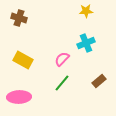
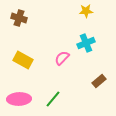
pink semicircle: moved 1 px up
green line: moved 9 px left, 16 px down
pink ellipse: moved 2 px down
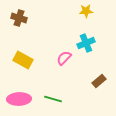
pink semicircle: moved 2 px right
green line: rotated 66 degrees clockwise
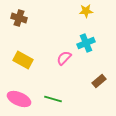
pink ellipse: rotated 25 degrees clockwise
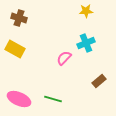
yellow rectangle: moved 8 px left, 11 px up
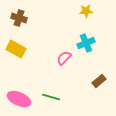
yellow rectangle: moved 1 px right
green line: moved 2 px left, 2 px up
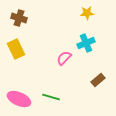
yellow star: moved 1 px right, 2 px down
yellow rectangle: rotated 36 degrees clockwise
brown rectangle: moved 1 px left, 1 px up
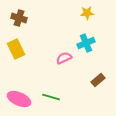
pink semicircle: rotated 21 degrees clockwise
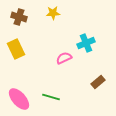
yellow star: moved 34 px left
brown cross: moved 1 px up
brown rectangle: moved 2 px down
pink ellipse: rotated 25 degrees clockwise
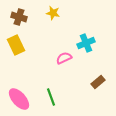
yellow star: rotated 16 degrees clockwise
yellow rectangle: moved 4 px up
green line: rotated 54 degrees clockwise
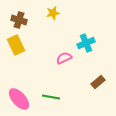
yellow star: rotated 24 degrees counterclockwise
brown cross: moved 3 px down
green line: rotated 60 degrees counterclockwise
